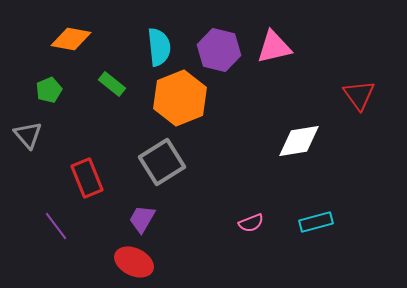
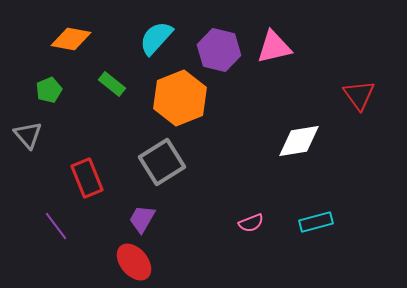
cyan semicircle: moved 3 px left, 9 px up; rotated 132 degrees counterclockwise
red ellipse: rotated 24 degrees clockwise
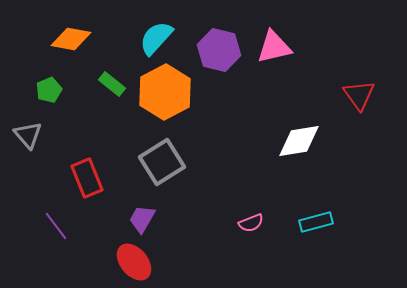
orange hexagon: moved 15 px left, 6 px up; rotated 6 degrees counterclockwise
